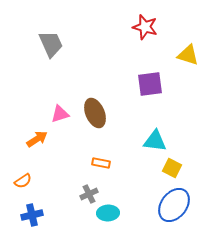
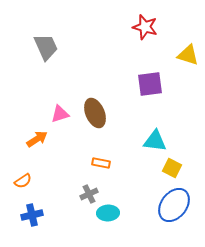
gray trapezoid: moved 5 px left, 3 px down
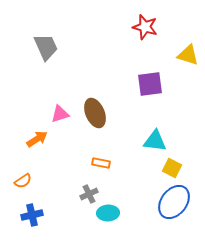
blue ellipse: moved 3 px up
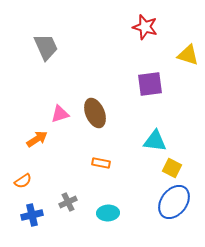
gray cross: moved 21 px left, 8 px down
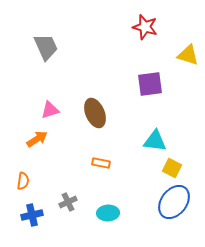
pink triangle: moved 10 px left, 4 px up
orange semicircle: rotated 48 degrees counterclockwise
